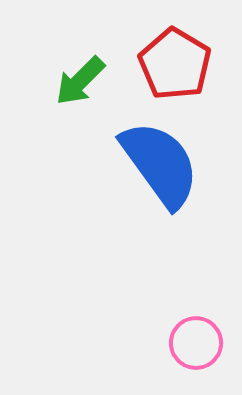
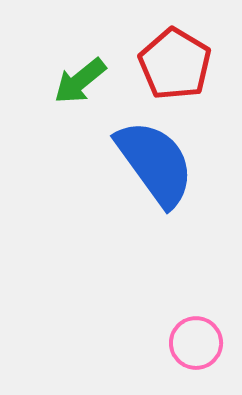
green arrow: rotated 6 degrees clockwise
blue semicircle: moved 5 px left, 1 px up
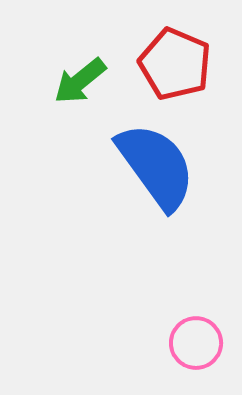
red pentagon: rotated 8 degrees counterclockwise
blue semicircle: moved 1 px right, 3 px down
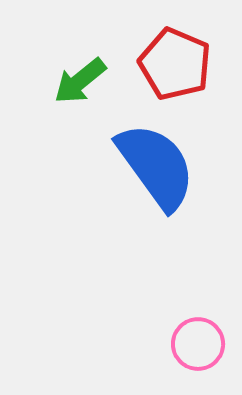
pink circle: moved 2 px right, 1 px down
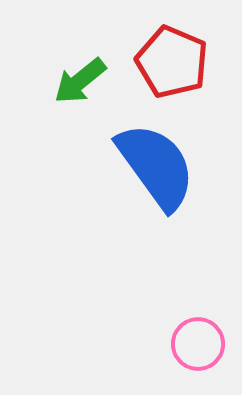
red pentagon: moved 3 px left, 2 px up
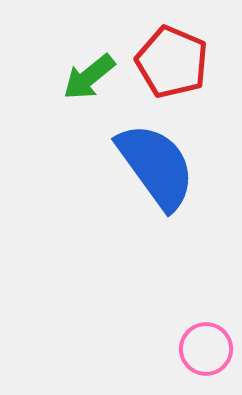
green arrow: moved 9 px right, 4 px up
pink circle: moved 8 px right, 5 px down
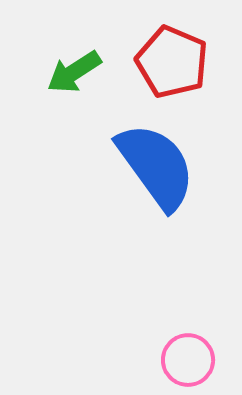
green arrow: moved 15 px left, 5 px up; rotated 6 degrees clockwise
pink circle: moved 18 px left, 11 px down
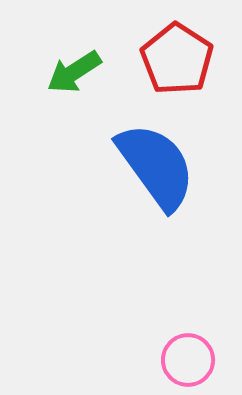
red pentagon: moved 5 px right, 3 px up; rotated 10 degrees clockwise
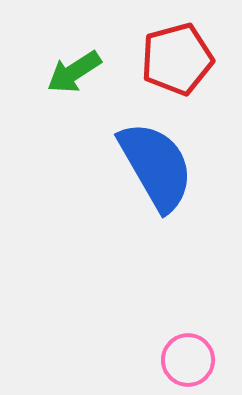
red pentagon: rotated 24 degrees clockwise
blue semicircle: rotated 6 degrees clockwise
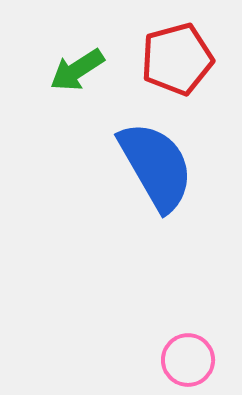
green arrow: moved 3 px right, 2 px up
